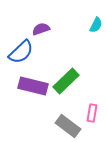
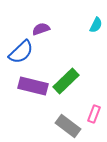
pink rectangle: moved 2 px right, 1 px down; rotated 12 degrees clockwise
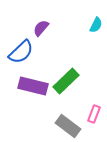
purple semicircle: moved 1 px up; rotated 30 degrees counterclockwise
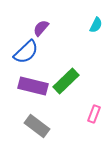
blue semicircle: moved 5 px right
gray rectangle: moved 31 px left
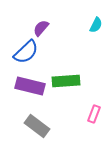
green rectangle: rotated 40 degrees clockwise
purple rectangle: moved 3 px left
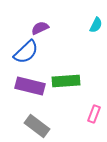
purple semicircle: moved 1 px left; rotated 24 degrees clockwise
